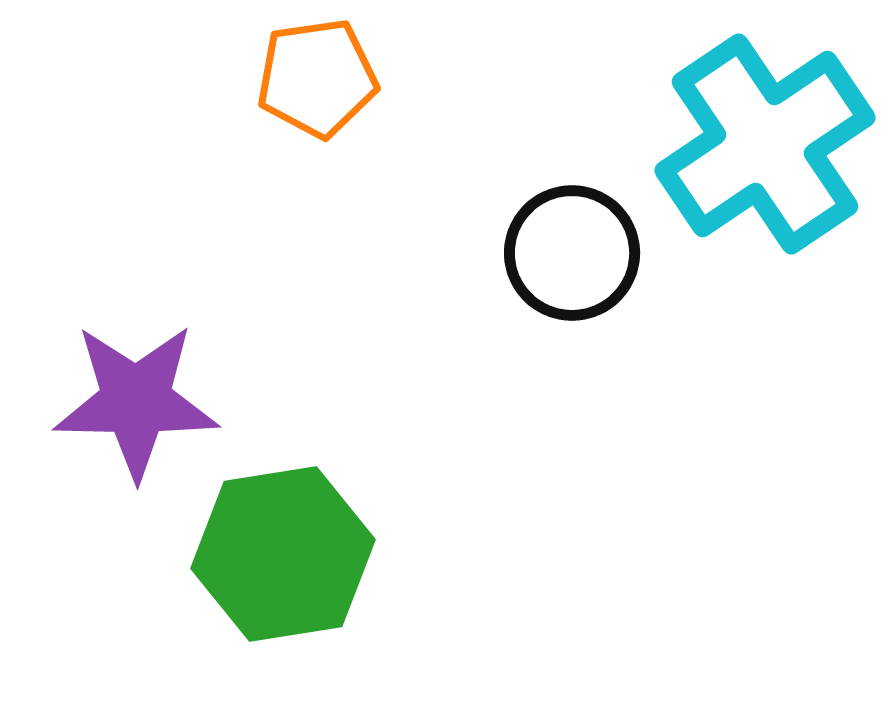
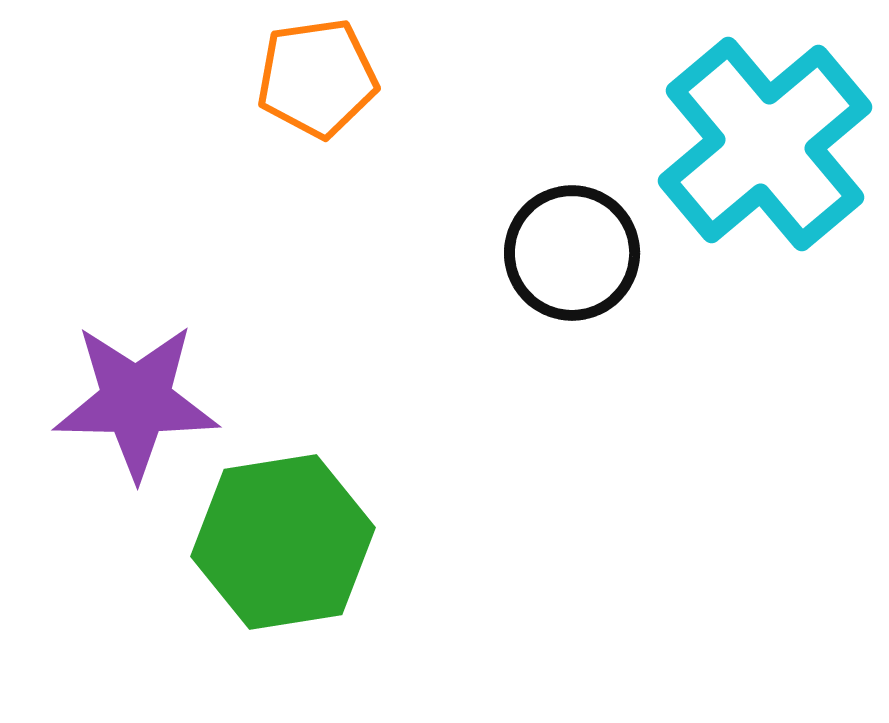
cyan cross: rotated 6 degrees counterclockwise
green hexagon: moved 12 px up
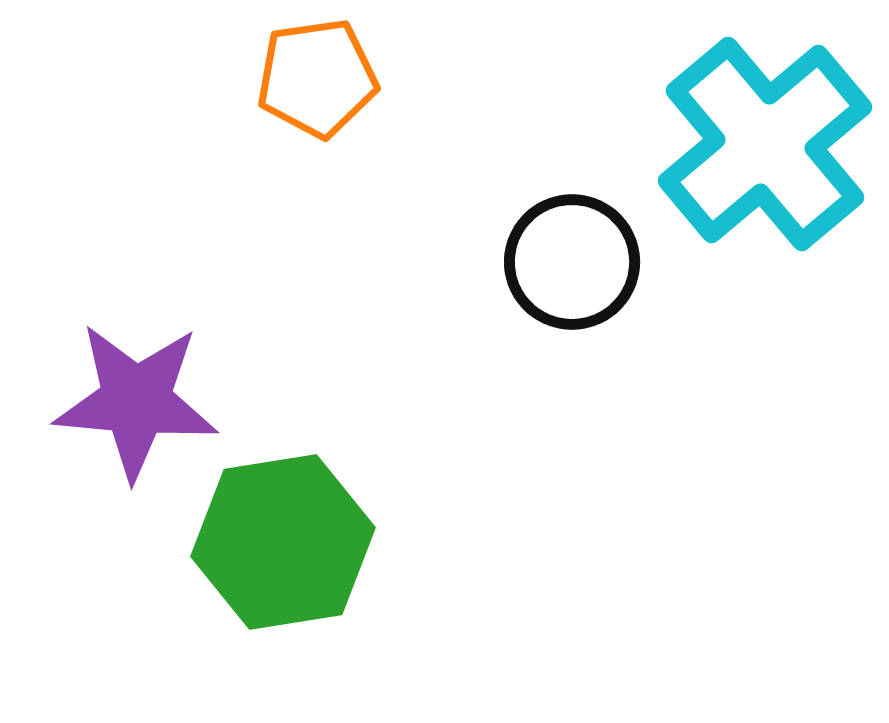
black circle: moved 9 px down
purple star: rotated 4 degrees clockwise
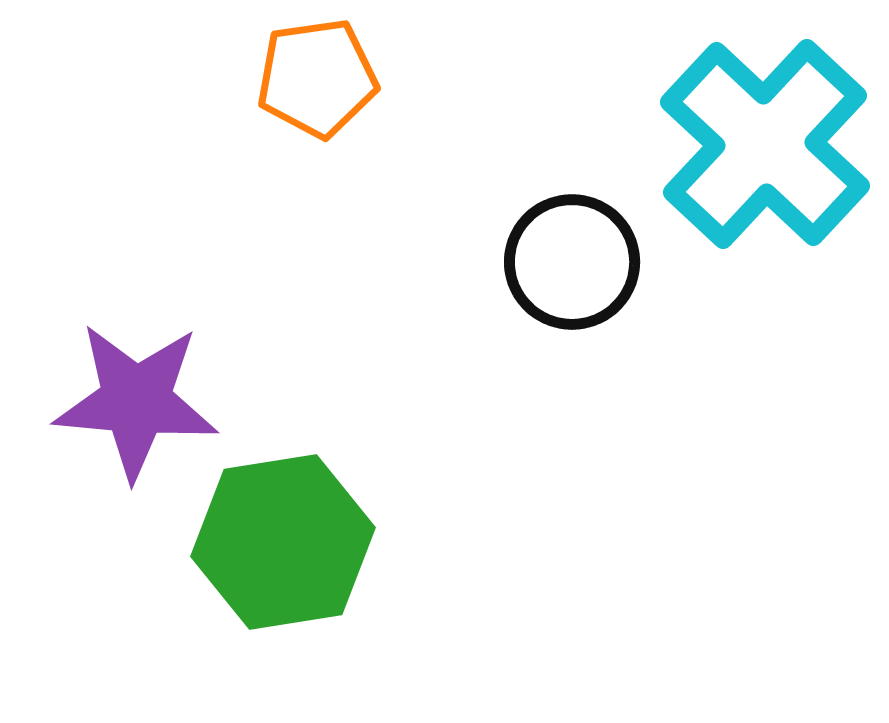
cyan cross: rotated 7 degrees counterclockwise
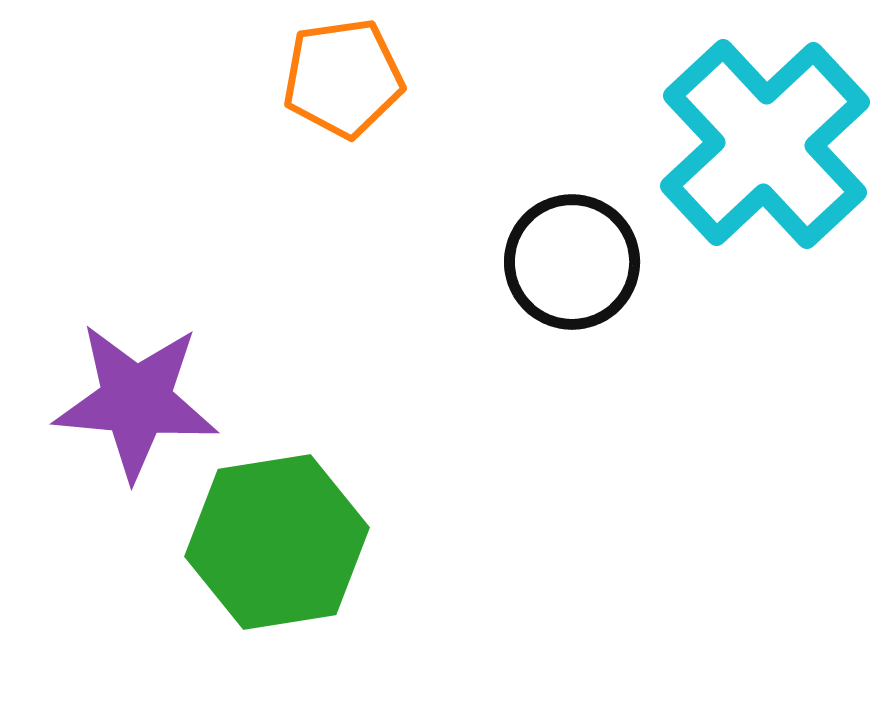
orange pentagon: moved 26 px right
cyan cross: rotated 4 degrees clockwise
green hexagon: moved 6 px left
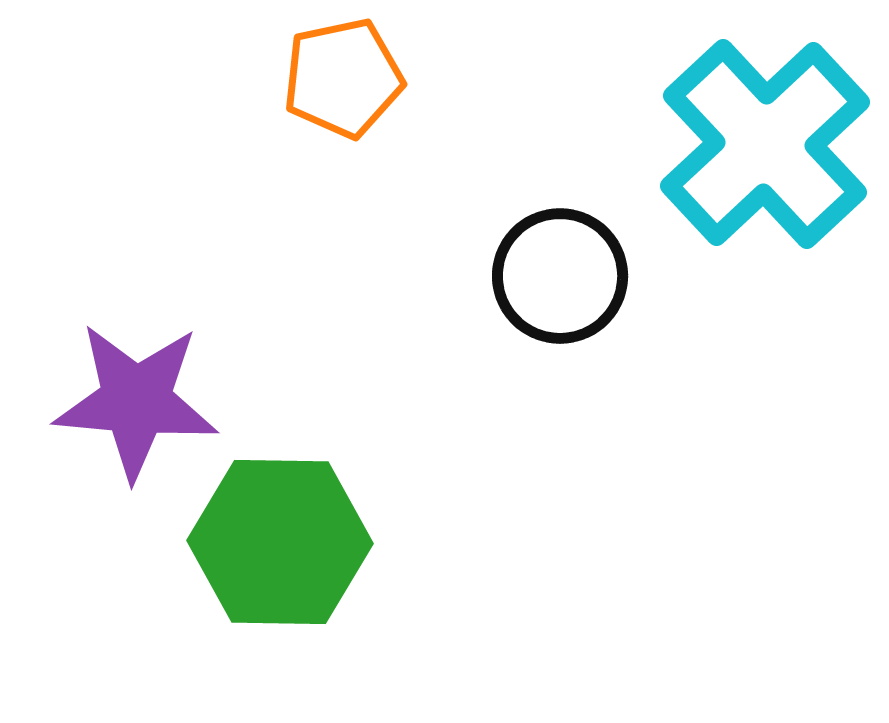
orange pentagon: rotated 4 degrees counterclockwise
black circle: moved 12 px left, 14 px down
green hexagon: moved 3 px right; rotated 10 degrees clockwise
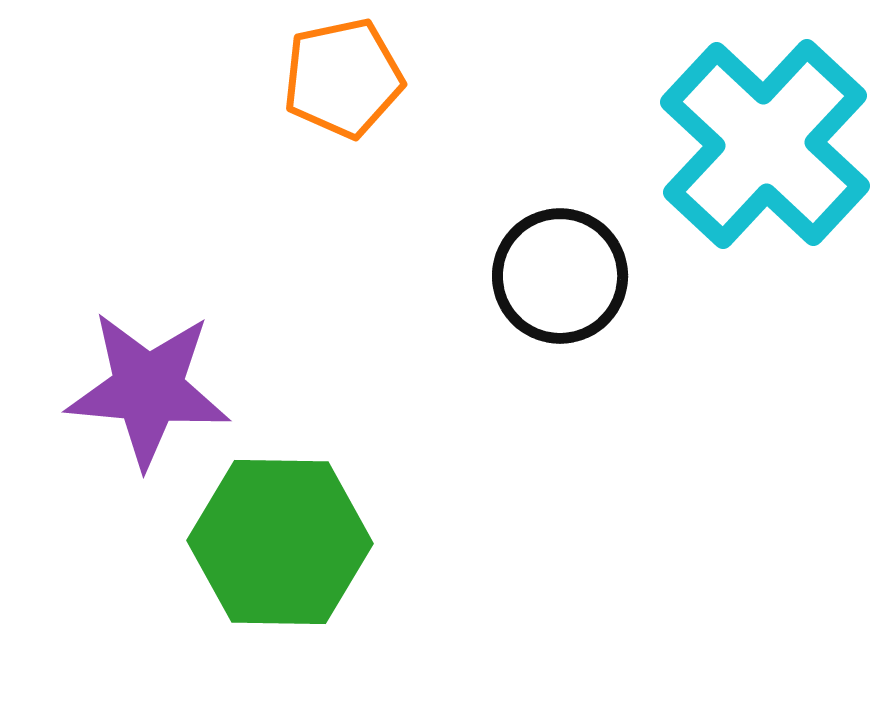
cyan cross: rotated 4 degrees counterclockwise
purple star: moved 12 px right, 12 px up
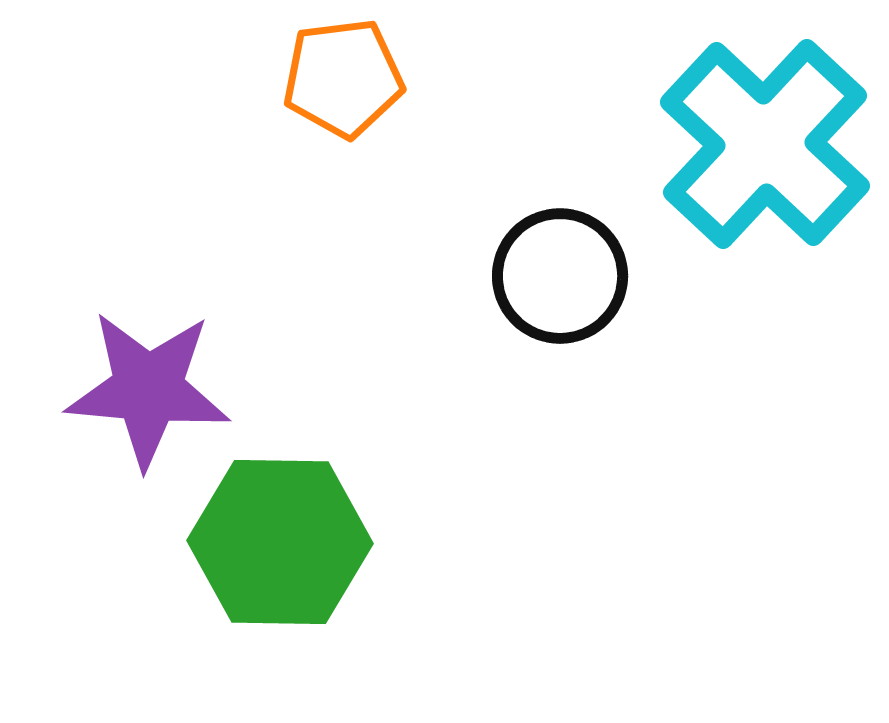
orange pentagon: rotated 5 degrees clockwise
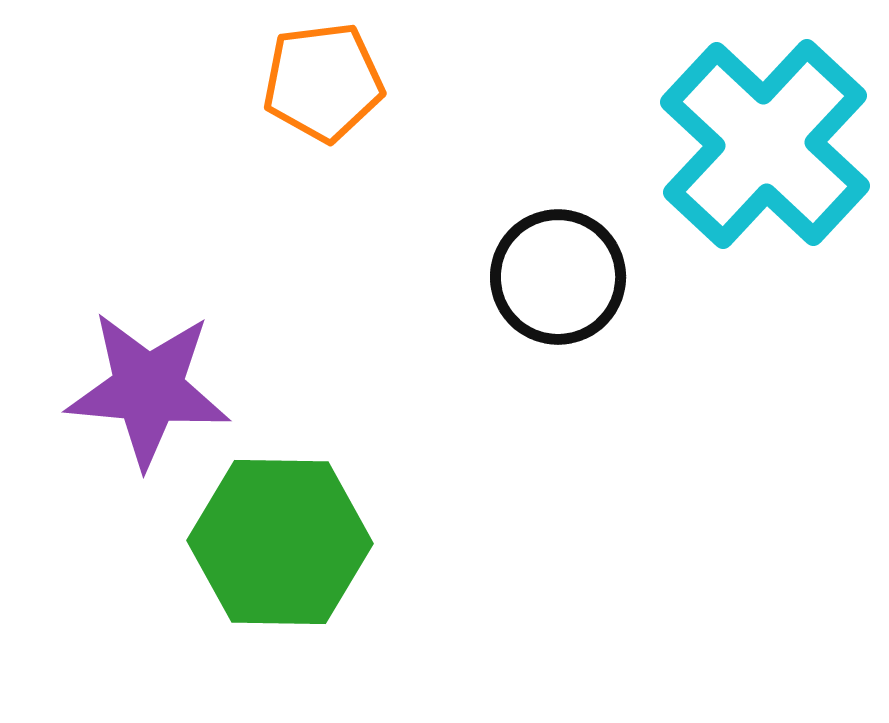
orange pentagon: moved 20 px left, 4 px down
black circle: moved 2 px left, 1 px down
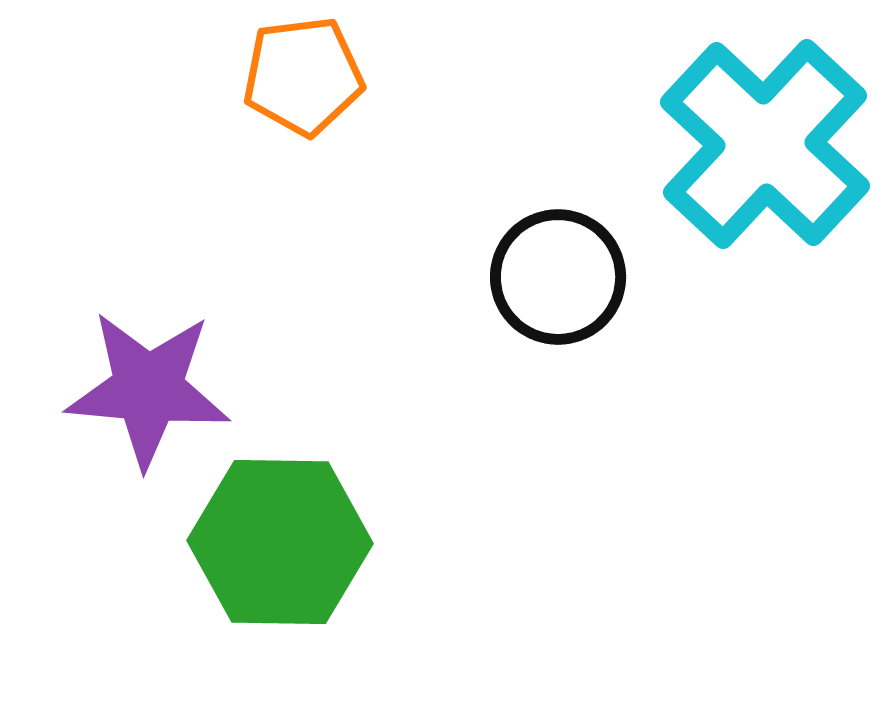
orange pentagon: moved 20 px left, 6 px up
